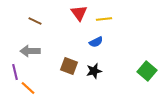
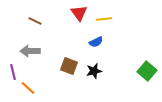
purple line: moved 2 px left
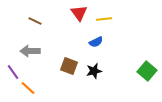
purple line: rotated 21 degrees counterclockwise
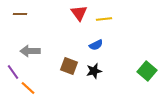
brown line: moved 15 px left, 7 px up; rotated 24 degrees counterclockwise
blue semicircle: moved 3 px down
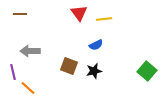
purple line: rotated 21 degrees clockwise
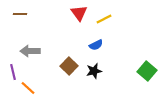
yellow line: rotated 21 degrees counterclockwise
brown square: rotated 24 degrees clockwise
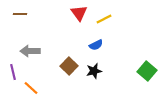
orange line: moved 3 px right
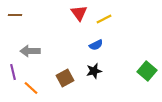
brown line: moved 5 px left, 1 px down
brown square: moved 4 px left, 12 px down; rotated 18 degrees clockwise
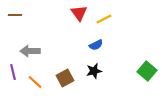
orange line: moved 4 px right, 6 px up
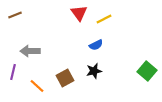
brown line: rotated 24 degrees counterclockwise
purple line: rotated 28 degrees clockwise
orange line: moved 2 px right, 4 px down
